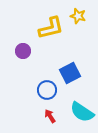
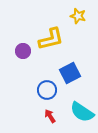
yellow L-shape: moved 11 px down
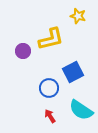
blue square: moved 3 px right, 1 px up
blue circle: moved 2 px right, 2 px up
cyan semicircle: moved 1 px left, 2 px up
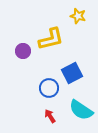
blue square: moved 1 px left, 1 px down
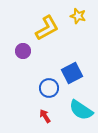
yellow L-shape: moved 4 px left, 11 px up; rotated 16 degrees counterclockwise
red arrow: moved 5 px left
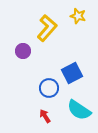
yellow L-shape: rotated 20 degrees counterclockwise
cyan semicircle: moved 2 px left
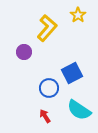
yellow star: moved 1 px up; rotated 21 degrees clockwise
purple circle: moved 1 px right, 1 px down
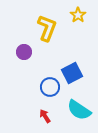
yellow L-shape: rotated 20 degrees counterclockwise
blue circle: moved 1 px right, 1 px up
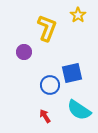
blue square: rotated 15 degrees clockwise
blue circle: moved 2 px up
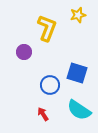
yellow star: rotated 21 degrees clockwise
blue square: moved 5 px right; rotated 30 degrees clockwise
red arrow: moved 2 px left, 2 px up
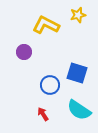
yellow L-shape: moved 1 px left, 3 px up; rotated 84 degrees counterclockwise
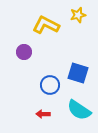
blue square: moved 1 px right
red arrow: rotated 56 degrees counterclockwise
